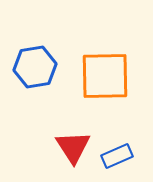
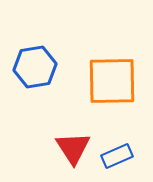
orange square: moved 7 px right, 5 px down
red triangle: moved 1 px down
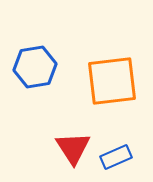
orange square: rotated 6 degrees counterclockwise
blue rectangle: moved 1 px left, 1 px down
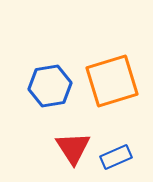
blue hexagon: moved 15 px right, 19 px down
orange square: rotated 10 degrees counterclockwise
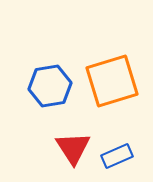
blue rectangle: moved 1 px right, 1 px up
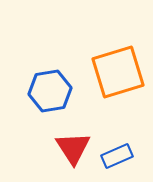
orange square: moved 6 px right, 9 px up
blue hexagon: moved 5 px down
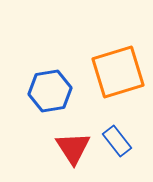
blue rectangle: moved 15 px up; rotated 76 degrees clockwise
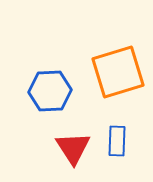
blue hexagon: rotated 6 degrees clockwise
blue rectangle: rotated 40 degrees clockwise
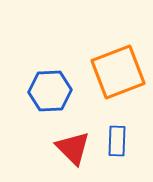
orange square: rotated 4 degrees counterclockwise
red triangle: rotated 12 degrees counterclockwise
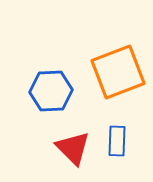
blue hexagon: moved 1 px right
